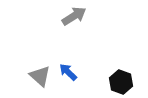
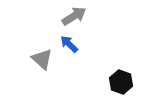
blue arrow: moved 1 px right, 28 px up
gray triangle: moved 2 px right, 17 px up
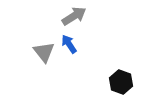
blue arrow: rotated 12 degrees clockwise
gray triangle: moved 2 px right, 7 px up; rotated 10 degrees clockwise
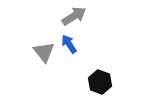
black hexagon: moved 21 px left
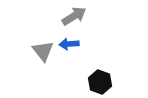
blue arrow: rotated 60 degrees counterclockwise
gray triangle: moved 1 px left, 1 px up
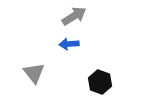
gray triangle: moved 9 px left, 22 px down
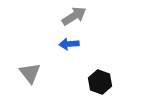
gray triangle: moved 4 px left
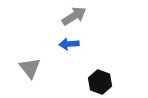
gray triangle: moved 5 px up
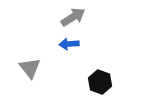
gray arrow: moved 1 px left, 1 px down
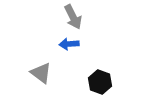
gray arrow: rotated 95 degrees clockwise
gray triangle: moved 11 px right, 5 px down; rotated 15 degrees counterclockwise
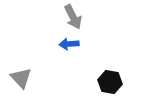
gray triangle: moved 20 px left, 5 px down; rotated 10 degrees clockwise
black hexagon: moved 10 px right; rotated 10 degrees counterclockwise
